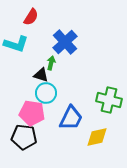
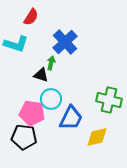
cyan circle: moved 5 px right, 6 px down
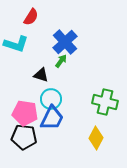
green arrow: moved 10 px right, 2 px up; rotated 24 degrees clockwise
green cross: moved 4 px left, 2 px down
pink pentagon: moved 7 px left
blue trapezoid: moved 19 px left
yellow diamond: moved 1 px left, 1 px down; rotated 50 degrees counterclockwise
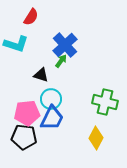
blue cross: moved 3 px down
pink pentagon: moved 2 px right; rotated 15 degrees counterclockwise
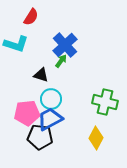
blue trapezoid: moved 2 px left, 1 px down; rotated 144 degrees counterclockwise
black pentagon: moved 16 px right
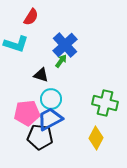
green cross: moved 1 px down
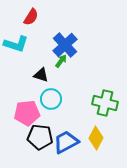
blue trapezoid: moved 16 px right, 23 px down
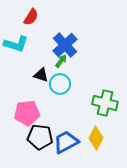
cyan circle: moved 9 px right, 15 px up
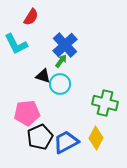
cyan L-shape: rotated 45 degrees clockwise
black triangle: moved 2 px right, 1 px down
black pentagon: rotated 30 degrees counterclockwise
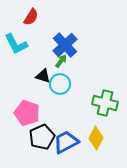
pink pentagon: rotated 25 degrees clockwise
black pentagon: moved 2 px right
